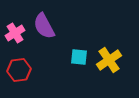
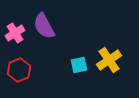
cyan square: moved 8 px down; rotated 18 degrees counterclockwise
red hexagon: rotated 15 degrees counterclockwise
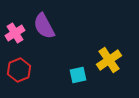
cyan square: moved 1 px left, 10 px down
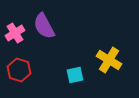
yellow cross: rotated 25 degrees counterclockwise
red hexagon: rotated 20 degrees counterclockwise
cyan square: moved 3 px left
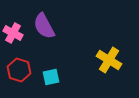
pink cross: moved 2 px left; rotated 30 degrees counterclockwise
cyan square: moved 24 px left, 2 px down
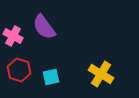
purple semicircle: moved 1 px down; rotated 8 degrees counterclockwise
pink cross: moved 3 px down
yellow cross: moved 8 px left, 14 px down
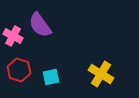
purple semicircle: moved 4 px left, 2 px up
